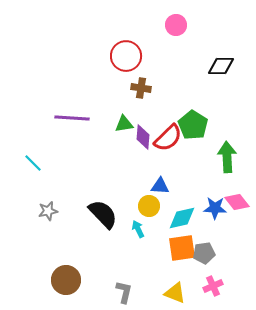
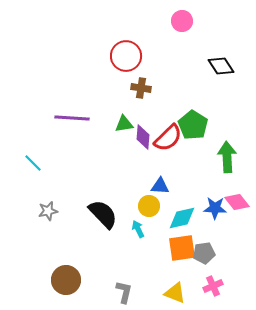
pink circle: moved 6 px right, 4 px up
black diamond: rotated 56 degrees clockwise
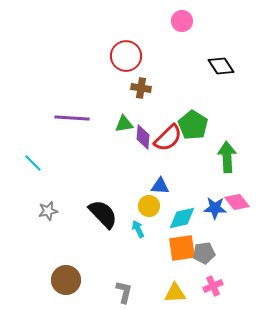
yellow triangle: rotated 25 degrees counterclockwise
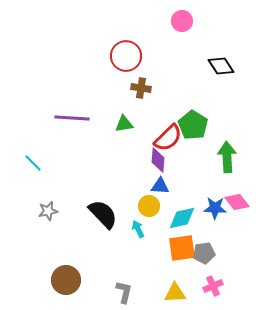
purple diamond: moved 15 px right, 23 px down
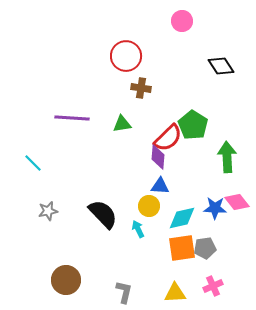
green triangle: moved 2 px left
purple diamond: moved 3 px up
gray pentagon: moved 1 px right, 5 px up
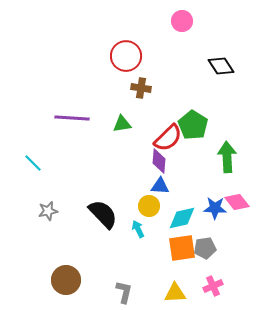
purple diamond: moved 1 px right, 4 px down
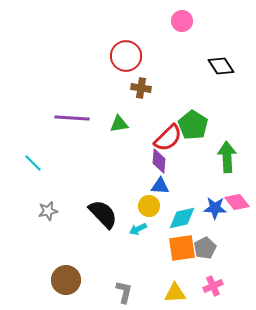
green triangle: moved 3 px left
cyan arrow: rotated 90 degrees counterclockwise
gray pentagon: rotated 20 degrees counterclockwise
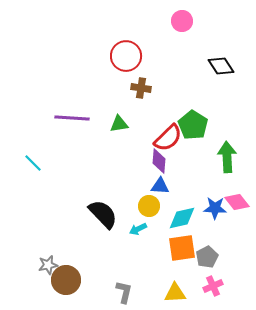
gray star: moved 54 px down
gray pentagon: moved 2 px right, 9 px down
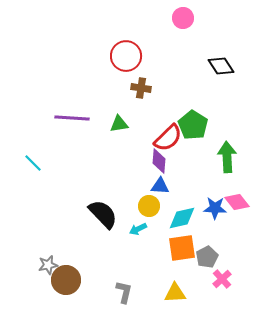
pink circle: moved 1 px right, 3 px up
pink cross: moved 9 px right, 7 px up; rotated 18 degrees counterclockwise
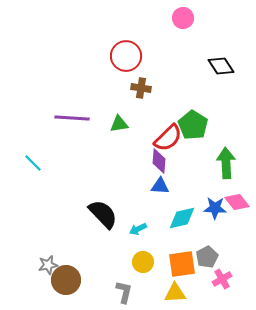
green arrow: moved 1 px left, 6 px down
yellow circle: moved 6 px left, 56 px down
orange square: moved 16 px down
pink cross: rotated 12 degrees clockwise
